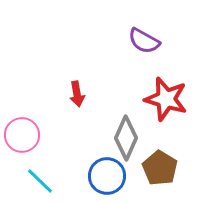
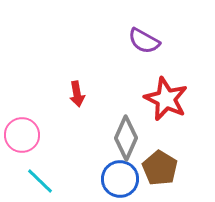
red star: rotated 9 degrees clockwise
blue circle: moved 13 px right, 3 px down
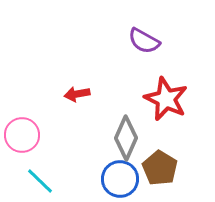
red arrow: rotated 90 degrees clockwise
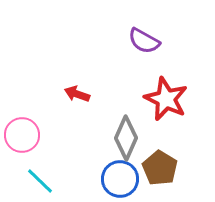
red arrow: rotated 30 degrees clockwise
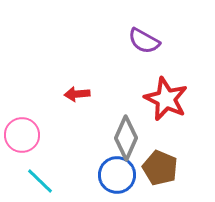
red arrow: rotated 25 degrees counterclockwise
brown pentagon: rotated 8 degrees counterclockwise
blue circle: moved 3 px left, 4 px up
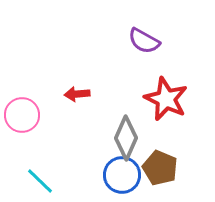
pink circle: moved 20 px up
blue circle: moved 5 px right
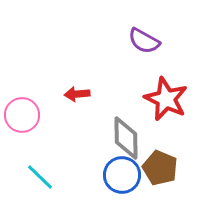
gray diamond: rotated 24 degrees counterclockwise
cyan line: moved 4 px up
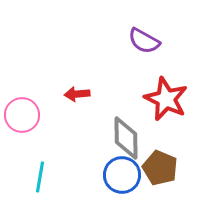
cyan line: rotated 56 degrees clockwise
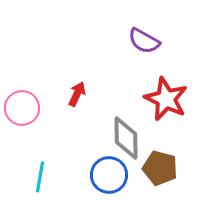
red arrow: rotated 120 degrees clockwise
pink circle: moved 7 px up
brown pentagon: rotated 8 degrees counterclockwise
blue circle: moved 13 px left
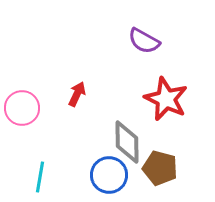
gray diamond: moved 1 px right, 4 px down
